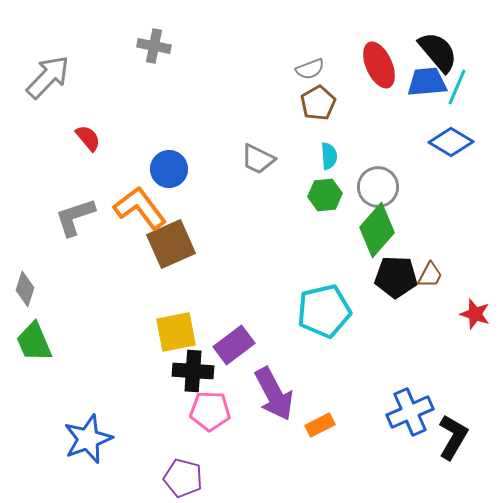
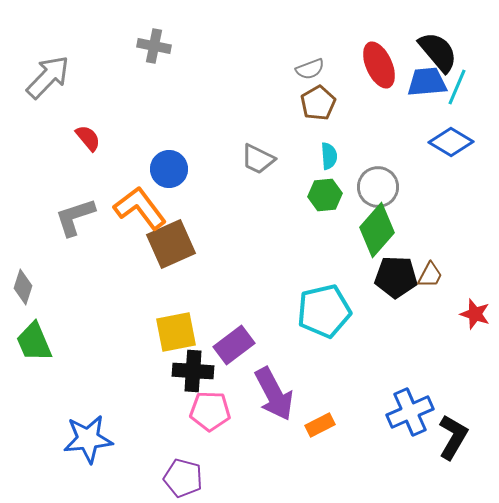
gray diamond: moved 2 px left, 2 px up
blue star: rotated 15 degrees clockwise
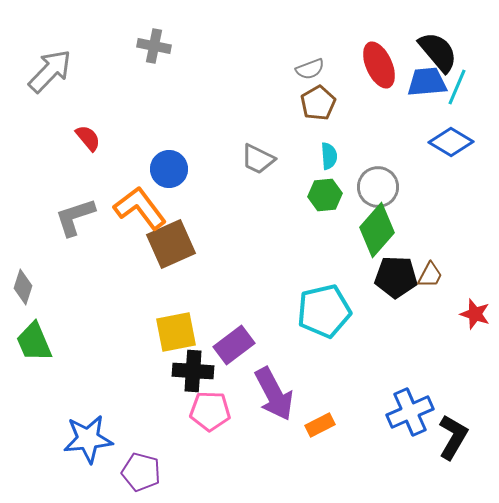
gray arrow: moved 2 px right, 6 px up
purple pentagon: moved 42 px left, 6 px up
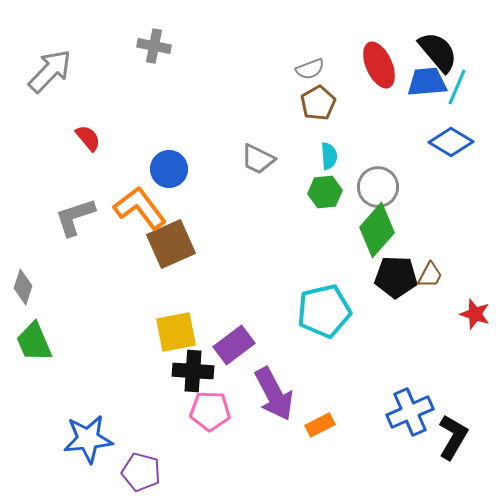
green hexagon: moved 3 px up
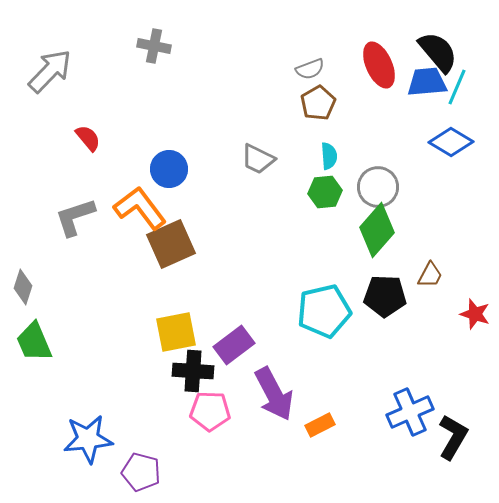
black pentagon: moved 11 px left, 19 px down
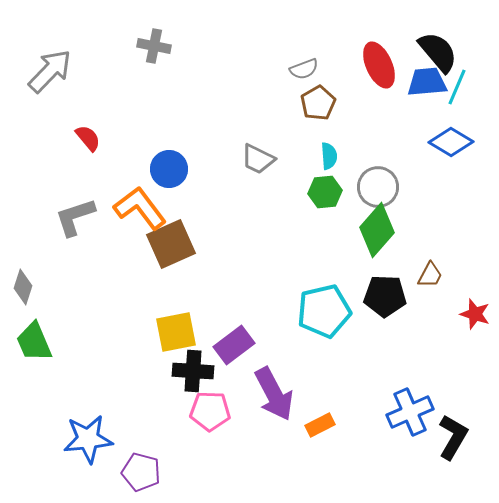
gray semicircle: moved 6 px left
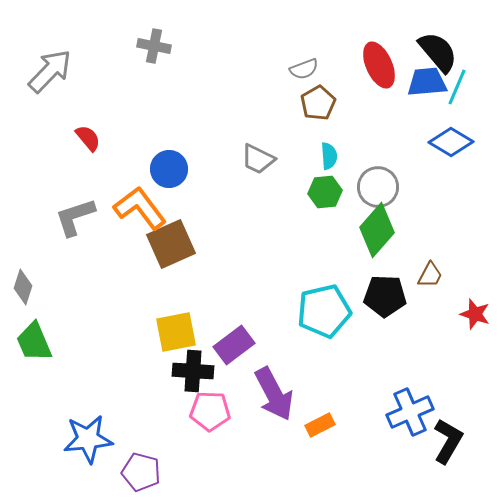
black L-shape: moved 5 px left, 4 px down
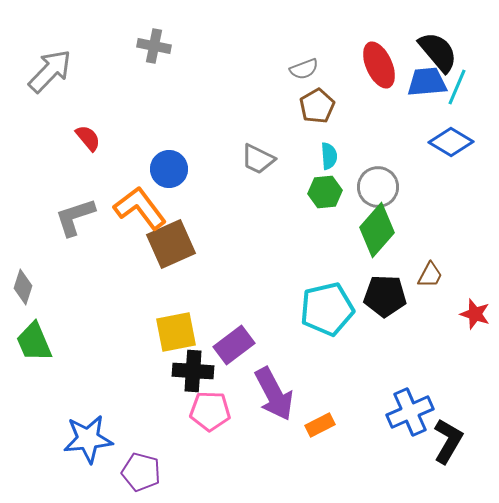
brown pentagon: moved 1 px left, 3 px down
cyan pentagon: moved 3 px right, 2 px up
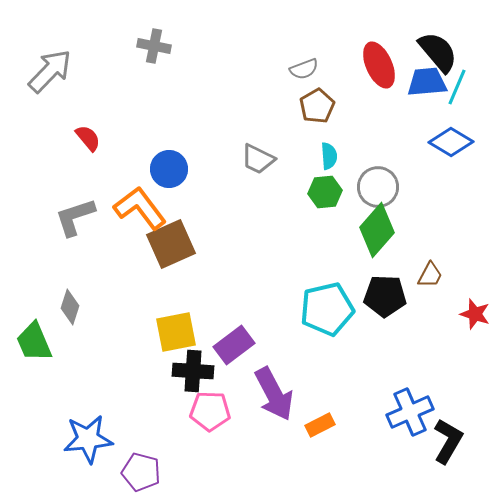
gray diamond: moved 47 px right, 20 px down
